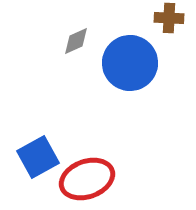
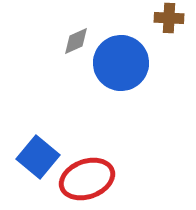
blue circle: moved 9 px left
blue square: rotated 21 degrees counterclockwise
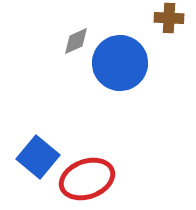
blue circle: moved 1 px left
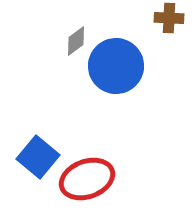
gray diamond: rotated 12 degrees counterclockwise
blue circle: moved 4 px left, 3 px down
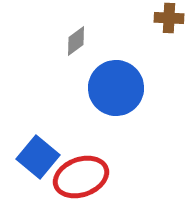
blue circle: moved 22 px down
red ellipse: moved 6 px left, 2 px up
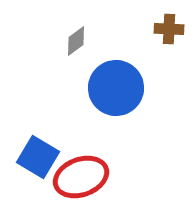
brown cross: moved 11 px down
blue square: rotated 9 degrees counterclockwise
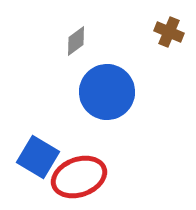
brown cross: moved 3 px down; rotated 20 degrees clockwise
blue circle: moved 9 px left, 4 px down
red ellipse: moved 2 px left
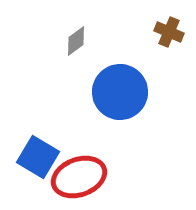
blue circle: moved 13 px right
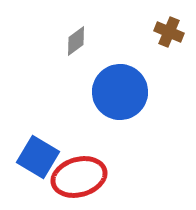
red ellipse: rotated 4 degrees clockwise
